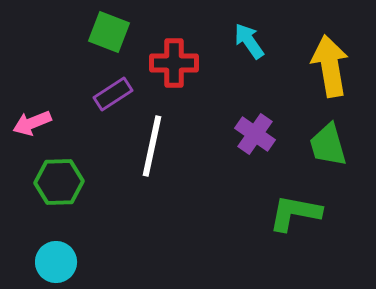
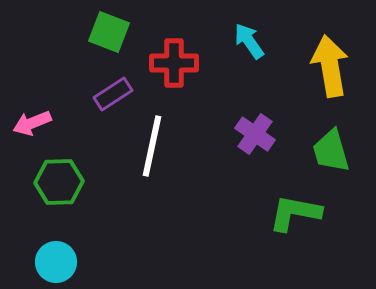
green trapezoid: moved 3 px right, 6 px down
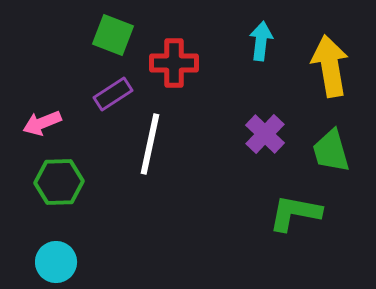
green square: moved 4 px right, 3 px down
cyan arrow: moved 12 px right; rotated 42 degrees clockwise
pink arrow: moved 10 px right
purple cross: moved 10 px right; rotated 9 degrees clockwise
white line: moved 2 px left, 2 px up
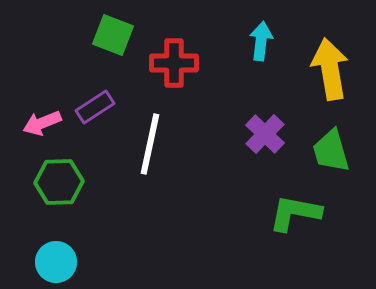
yellow arrow: moved 3 px down
purple rectangle: moved 18 px left, 13 px down
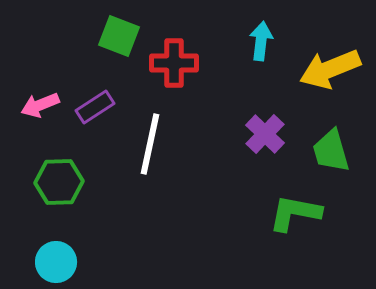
green square: moved 6 px right, 1 px down
yellow arrow: rotated 102 degrees counterclockwise
pink arrow: moved 2 px left, 18 px up
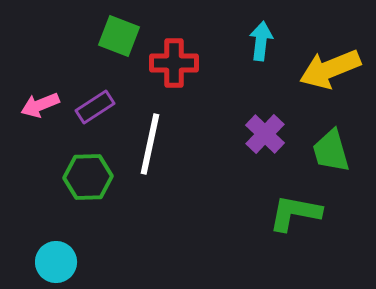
green hexagon: moved 29 px right, 5 px up
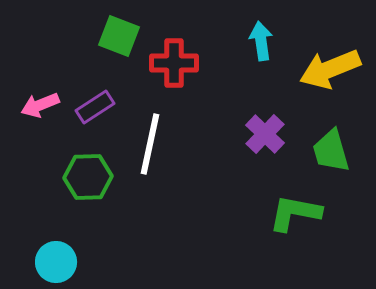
cyan arrow: rotated 15 degrees counterclockwise
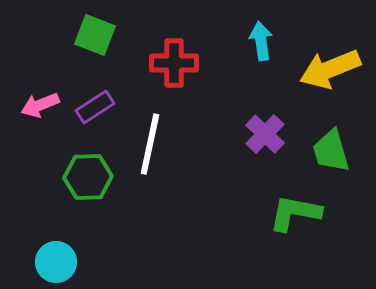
green square: moved 24 px left, 1 px up
